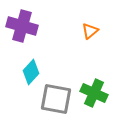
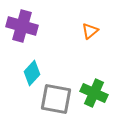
cyan diamond: moved 1 px right, 1 px down
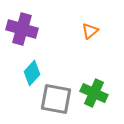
purple cross: moved 3 px down
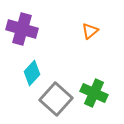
gray square: rotated 32 degrees clockwise
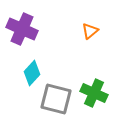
purple cross: rotated 8 degrees clockwise
gray square: rotated 28 degrees counterclockwise
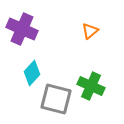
green cross: moved 3 px left, 7 px up
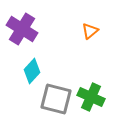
purple cross: rotated 8 degrees clockwise
cyan diamond: moved 2 px up
green cross: moved 11 px down
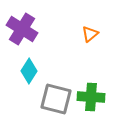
orange triangle: moved 3 px down
cyan diamond: moved 3 px left; rotated 10 degrees counterclockwise
green cross: rotated 20 degrees counterclockwise
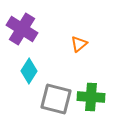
orange triangle: moved 11 px left, 10 px down
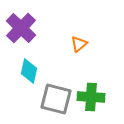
purple cross: moved 1 px left, 1 px up; rotated 12 degrees clockwise
cyan diamond: rotated 20 degrees counterclockwise
